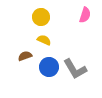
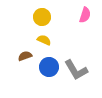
yellow circle: moved 1 px right
gray L-shape: moved 1 px right, 1 px down
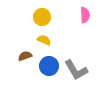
pink semicircle: rotated 21 degrees counterclockwise
blue circle: moved 1 px up
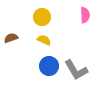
brown semicircle: moved 14 px left, 18 px up
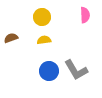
yellow semicircle: rotated 32 degrees counterclockwise
blue circle: moved 5 px down
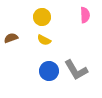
yellow semicircle: rotated 144 degrees counterclockwise
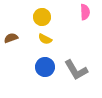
pink semicircle: moved 3 px up
yellow semicircle: moved 1 px right, 1 px up
blue circle: moved 4 px left, 4 px up
